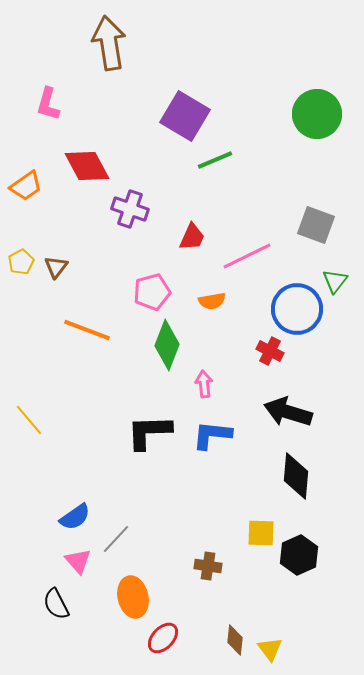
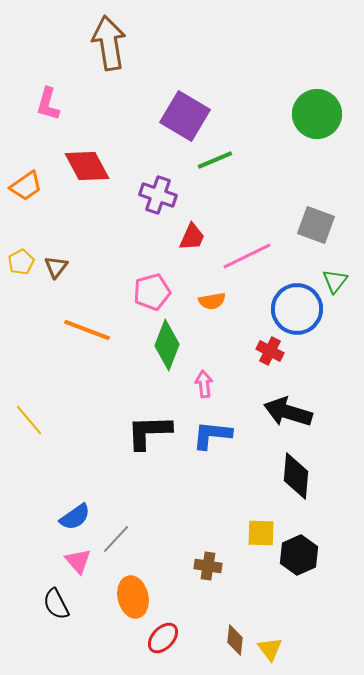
purple cross: moved 28 px right, 14 px up
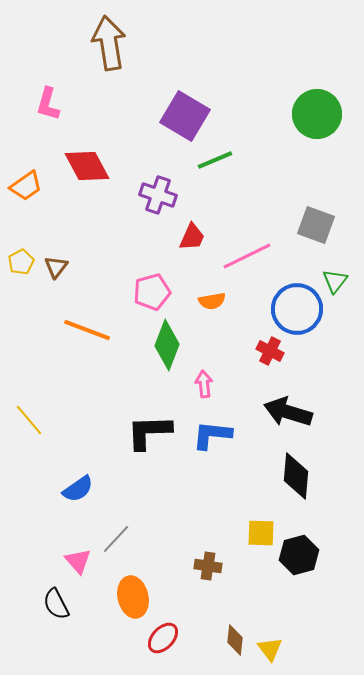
blue semicircle: moved 3 px right, 28 px up
black hexagon: rotated 9 degrees clockwise
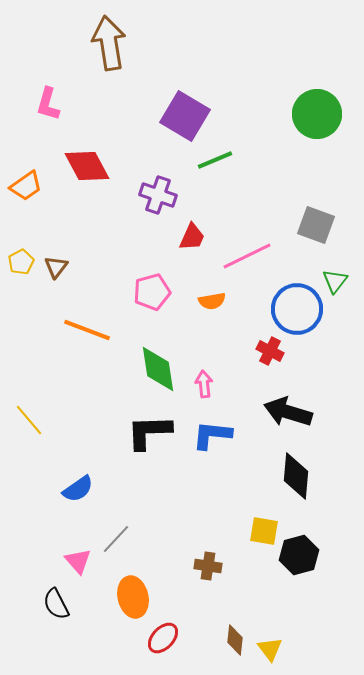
green diamond: moved 9 px left, 24 px down; rotated 30 degrees counterclockwise
yellow square: moved 3 px right, 2 px up; rotated 8 degrees clockwise
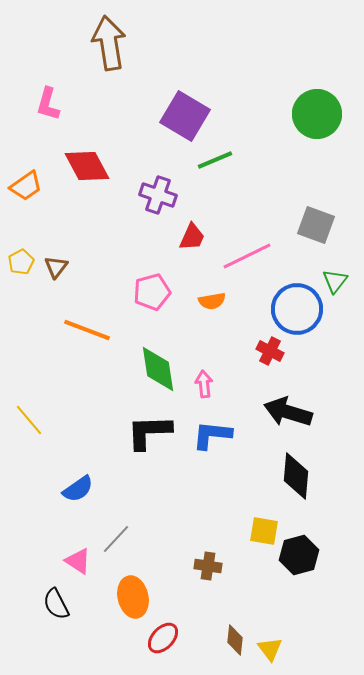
pink triangle: rotated 16 degrees counterclockwise
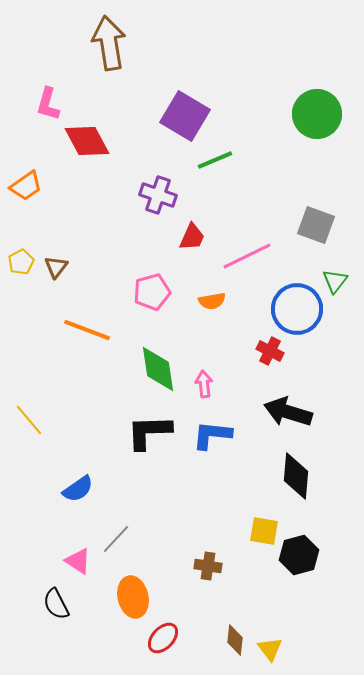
red diamond: moved 25 px up
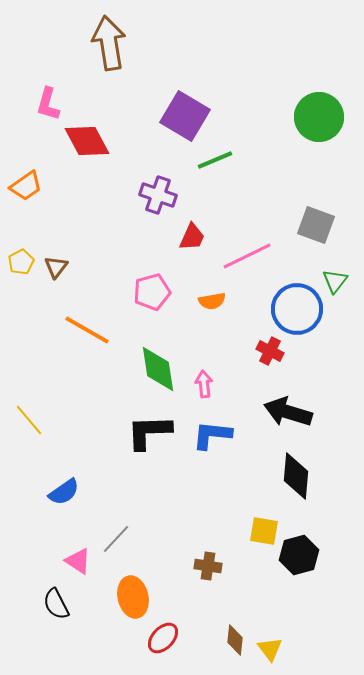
green circle: moved 2 px right, 3 px down
orange line: rotated 9 degrees clockwise
blue semicircle: moved 14 px left, 3 px down
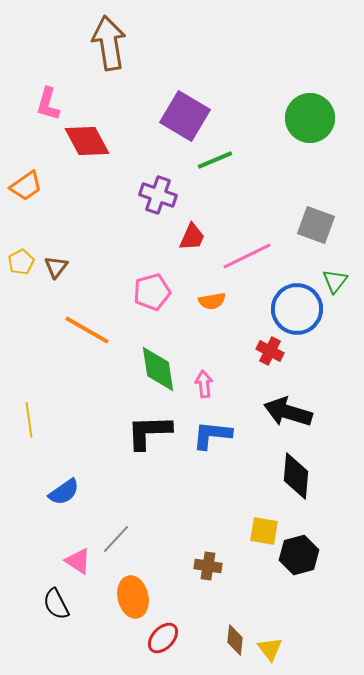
green circle: moved 9 px left, 1 px down
yellow line: rotated 32 degrees clockwise
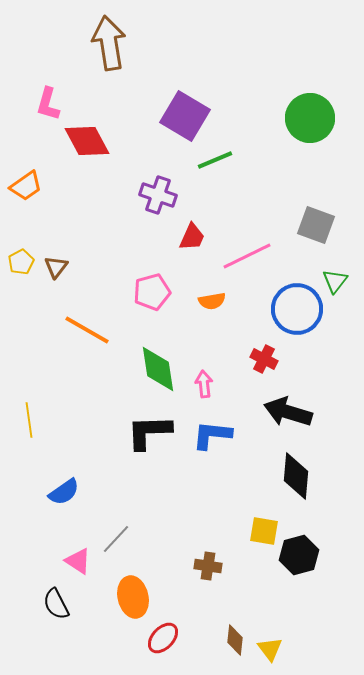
red cross: moved 6 px left, 8 px down
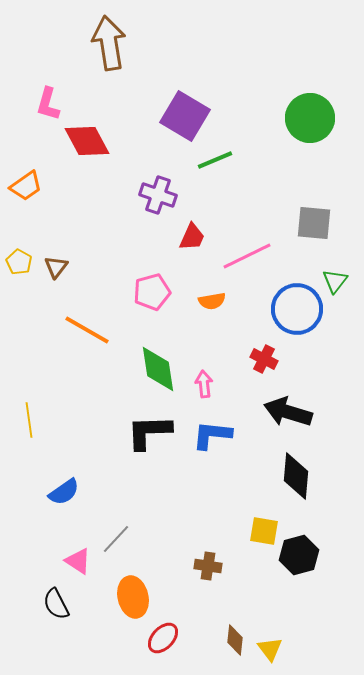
gray square: moved 2 px left, 2 px up; rotated 15 degrees counterclockwise
yellow pentagon: moved 2 px left; rotated 15 degrees counterclockwise
